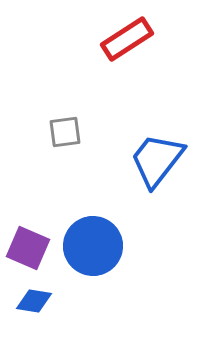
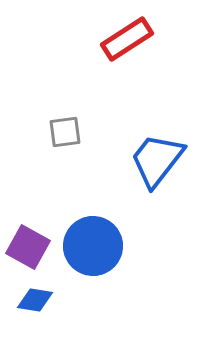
purple square: moved 1 px up; rotated 6 degrees clockwise
blue diamond: moved 1 px right, 1 px up
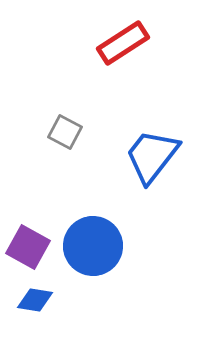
red rectangle: moved 4 px left, 4 px down
gray square: rotated 36 degrees clockwise
blue trapezoid: moved 5 px left, 4 px up
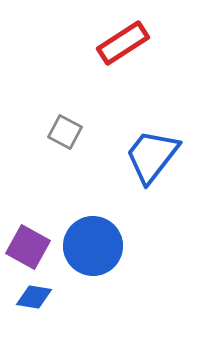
blue diamond: moved 1 px left, 3 px up
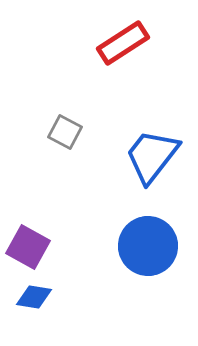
blue circle: moved 55 px right
